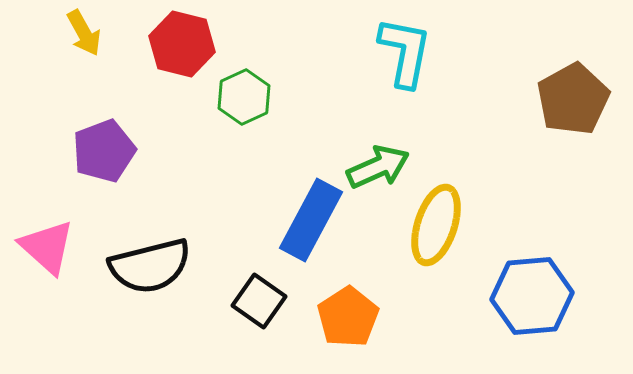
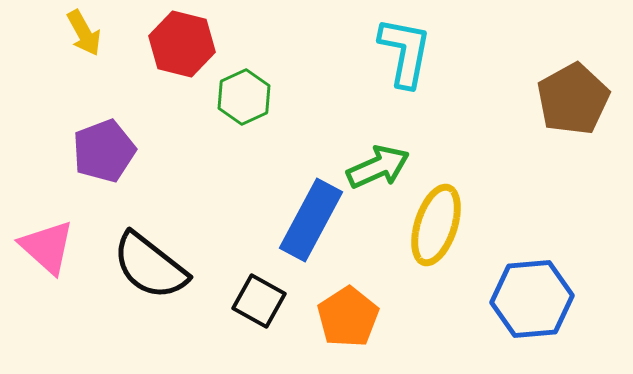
black semicircle: rotated 52 degrees clockwise
blue hexagon: moved 3 px down
black square: rotated 6 degrees counterclockwise
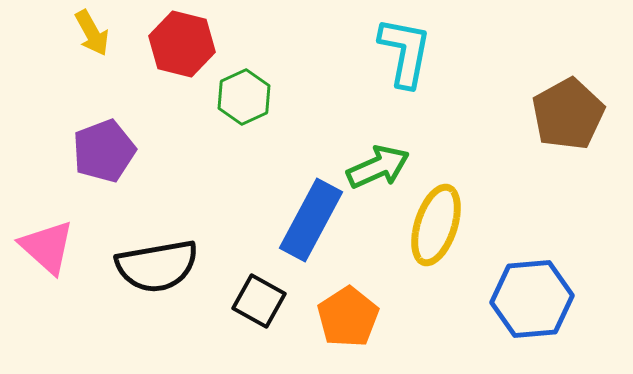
yellow arrow: moved 8 px right
brown pentagon: moved 5 px left, 15 px down
black semicircle: moved 7 px right; rotated 48 degrees counterclockwise
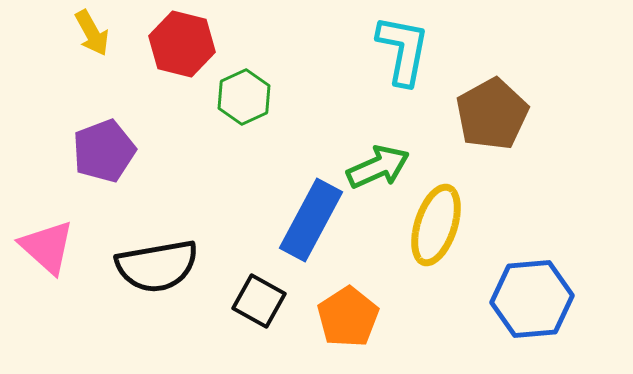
cyan L-shape: moved 2 px left, 2 px up
brown pentagon: moved 76 px left
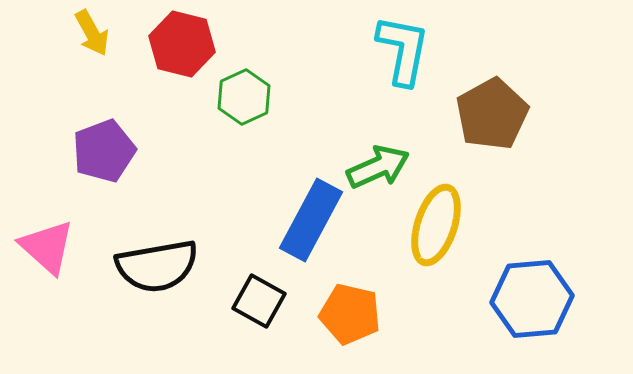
orange pentagon: moved 2 px right, 3 px up; rotated 26 degrees counterclockwise
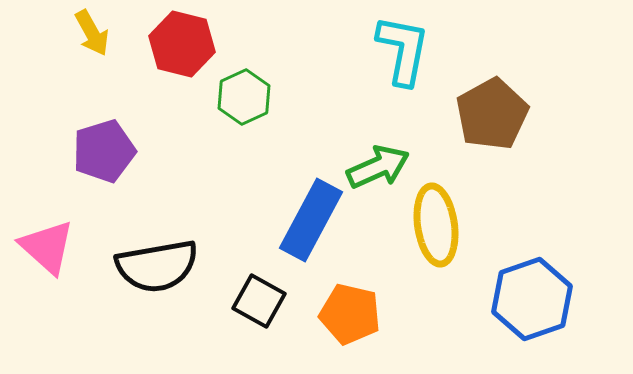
purple pentagon: rotated 4 degrees clockwise
yellow ellipse: rotated 26 degrees counterclockwise
blue hexagon: rotated 14 degrees counterclockwise
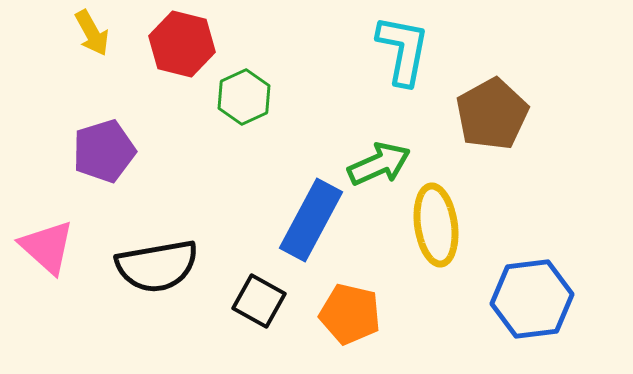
green arrow: moved 1 px right, 3 px up
blue hexagon: rotated 12 degrees clockwise
